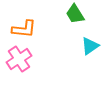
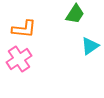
green trapezoid: rotated 115 degrees counterclockwise
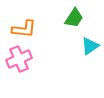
green trapezoid: moved 1 px left, 4 px down
pink cross: rotated 10 degrees clockwise
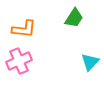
cyan triangle: moved 16 px down; rotated 12 degrees counterclockwise
pink cross: moved 2 px down
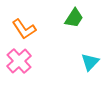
orange L-shape: rotated 50 degrees clockwise
pink cross: rotated 20 degrees counterclockwise
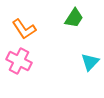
pink cross: rotated 20 degrees counterclockwise
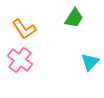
pink cross: moved 1 px right, 1 px up; rotated 10 degrees clockwise
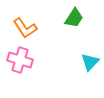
orange L-shape: moved 1 px right, 1 px up
pink cross: rotated 20 degrees counterclockwise
